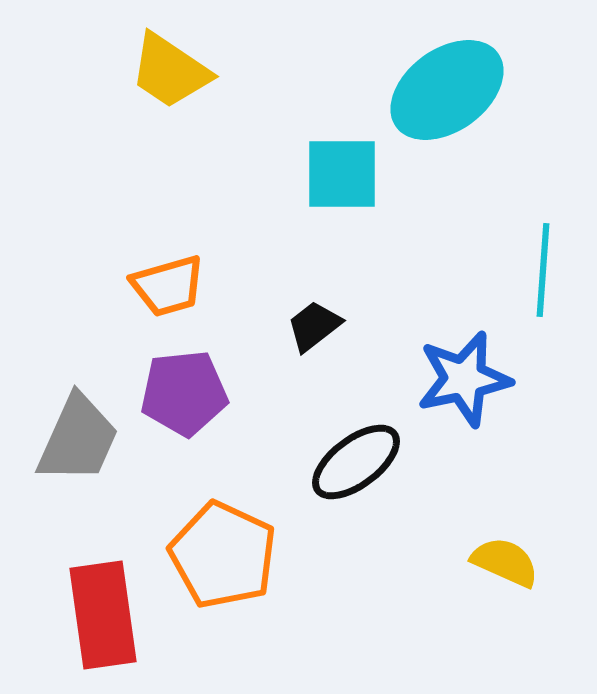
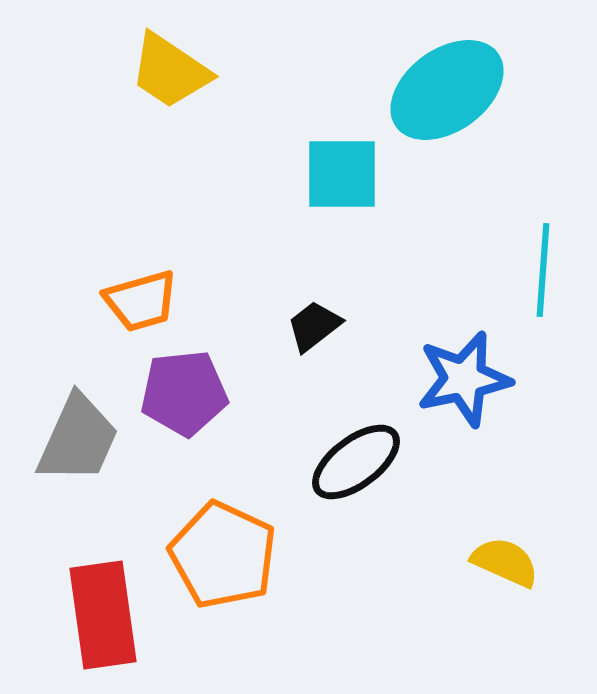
orange trapezoid: moved 27 px left, 15 px down
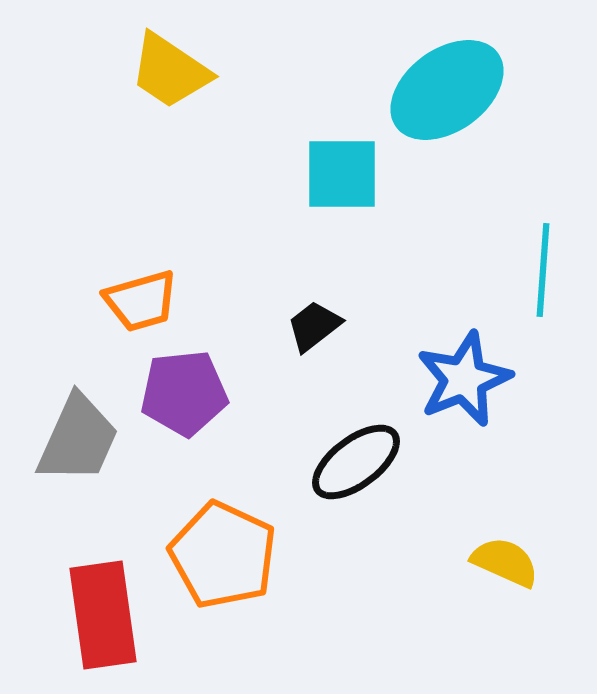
blue star: rotated 10 degrees counterclockwise
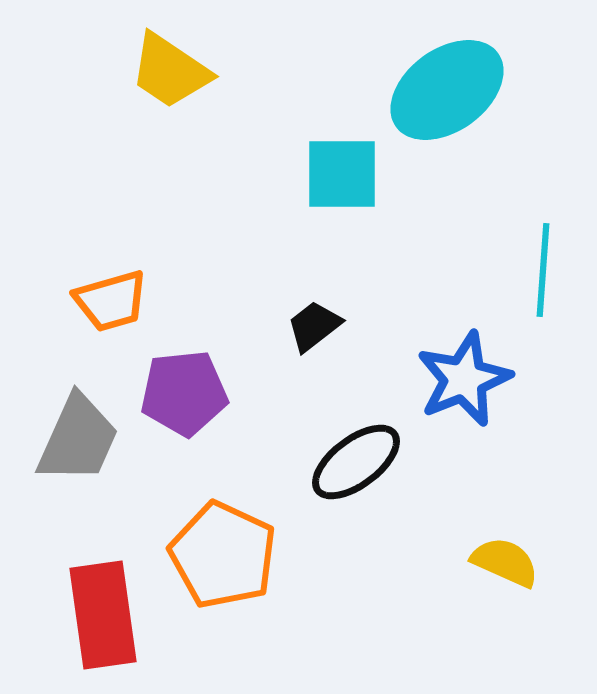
orange trapezoid: moved 30 px left
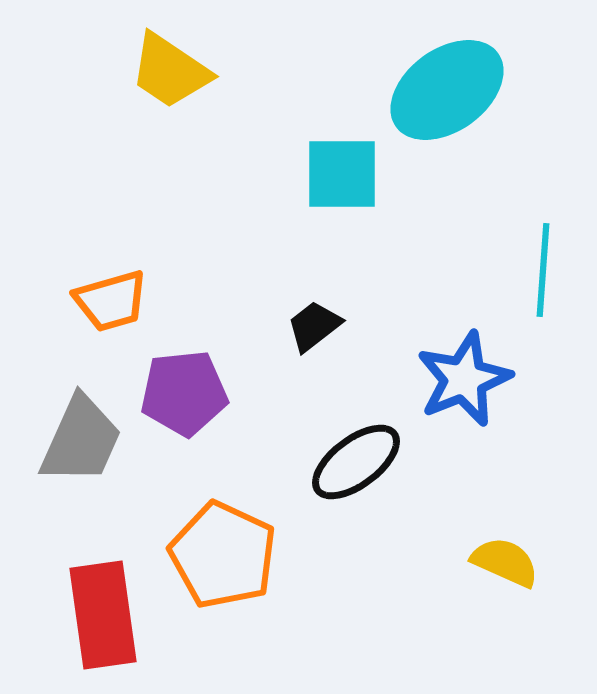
gray trapezoid: moved 3 px right, 1 px down
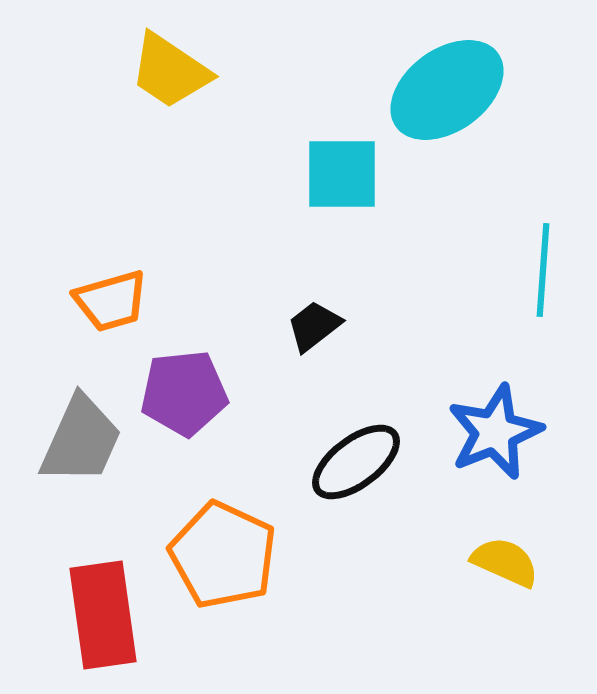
blue star: moved 31 px right, 53 px down
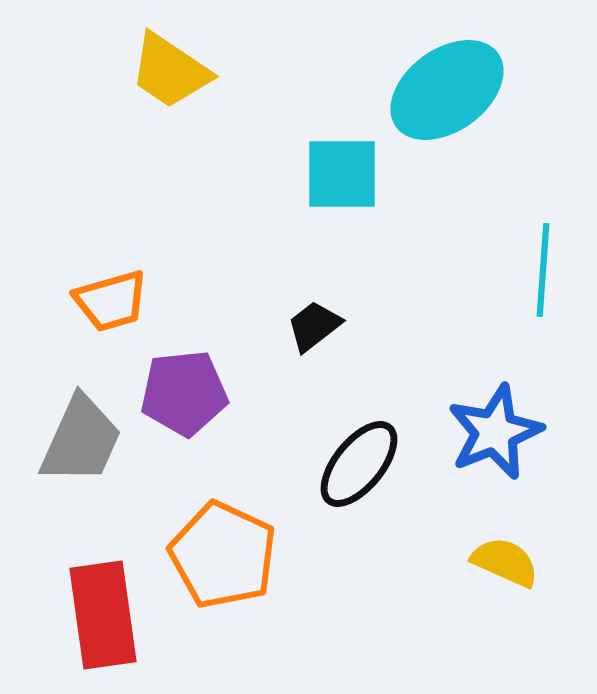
black ellipse: moved 3 px right, 2 px down; rotated 14 degrees counterclockwise
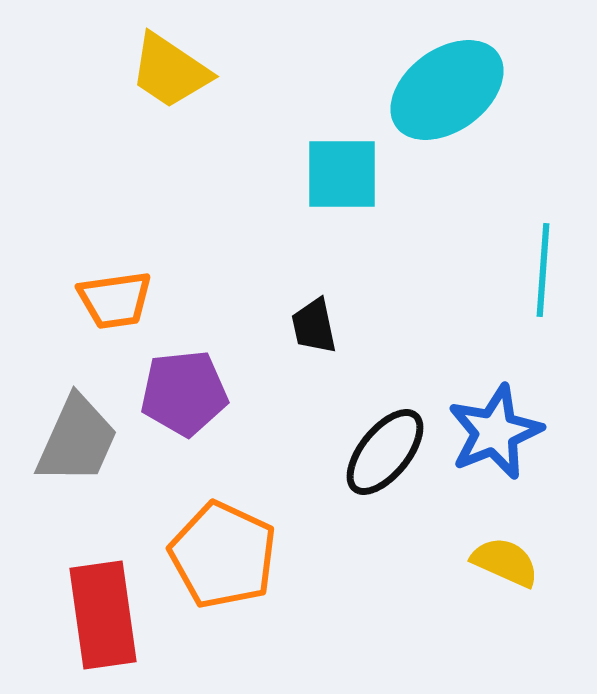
orange trapezoid: moved 4 px right, 1 px up; rotated 8 degrees clockwise
black trapezoid: rotated 64 degrees counterclockwise
gray trapezoid: moved 4 px left
black ellipse: moved 26 px right, 12 px up
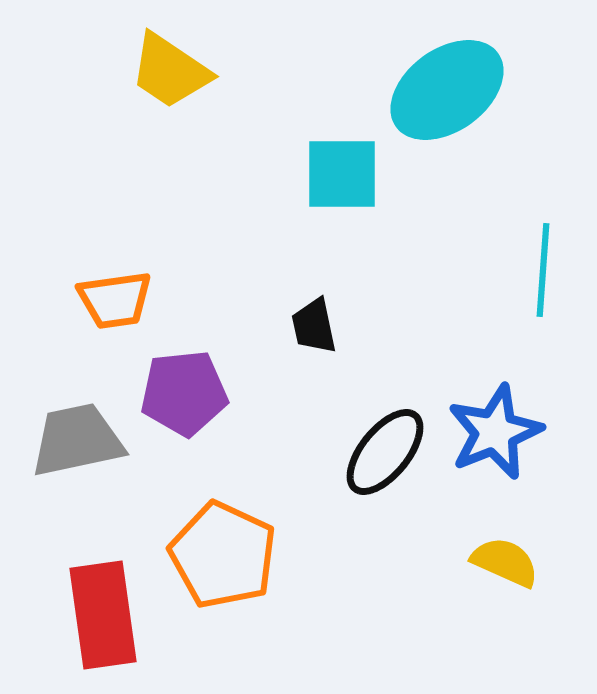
gray trapezoid: rotated 126 degrees counterclockwise
